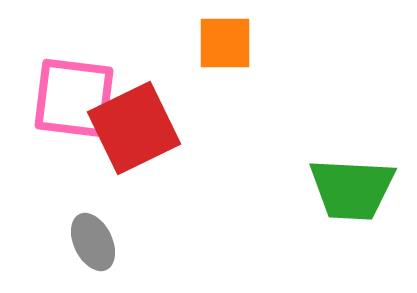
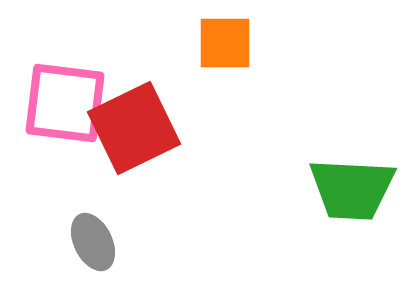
pink square: moved 9 px left, 5 px down
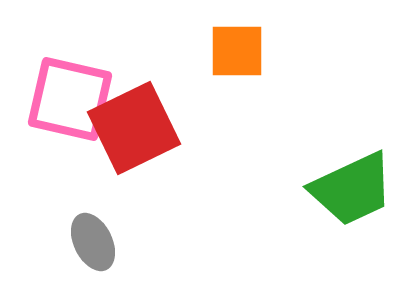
orange square: moved 12 px right, 8 px down
pink square: moved 5 px right, 4 px up; rotated 6 degrees clockwise
green trapezoid: rotated 28 degrees counterclockwise
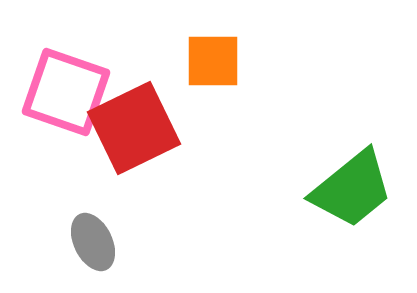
orange square: moved 24 px left, 10 px down
pink square: moved 4 px left, 7 px up; rotated 6 degrees clockwise
green trapezoid: rotated 14 degrees counterclockwise
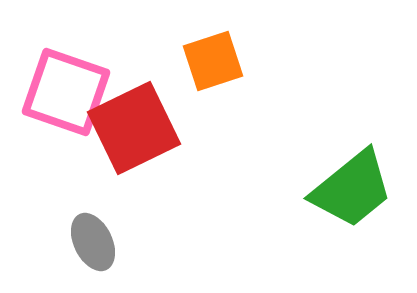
orange square: rotated 18 degrees counterclockwise
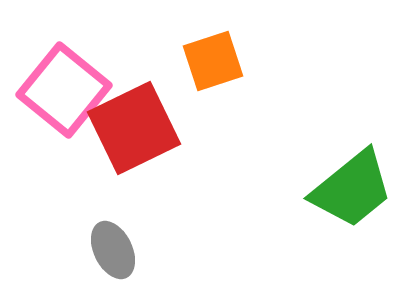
pink square: moved 2 px left, 2 px up; rotated 20 degrees clockwise
gray ellipse: moved 20 px right, 8 px down
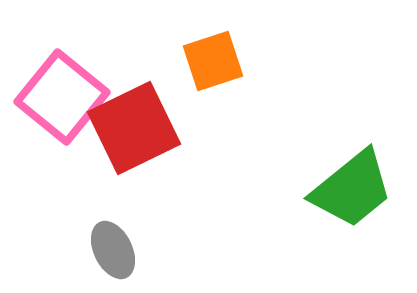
pink square: moved 2 px left, 7 px down
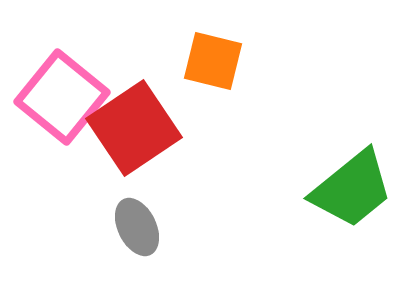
orange square: rotated 32 degrees clockwise
red square: rotated 8 degrees counterclockwise
gray ellipse: moved 24 px right, 23 px up
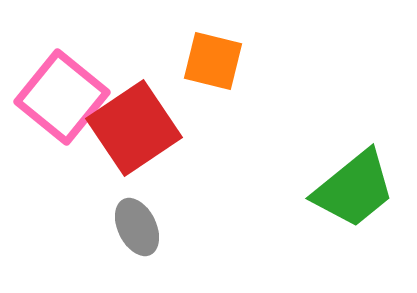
green trapezoid: moved 2 px right
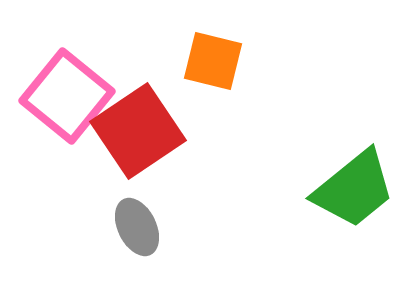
pink square: moved 5 px right, 1 px up
red square: moved 4 px right, 3 px down
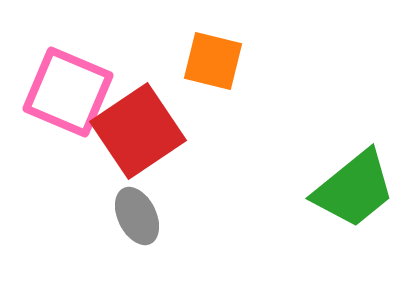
pink square: moved 1 px right, 4 px up; rotated 16 degrees counterclockwise
gray ellipse: moved 11 px up
